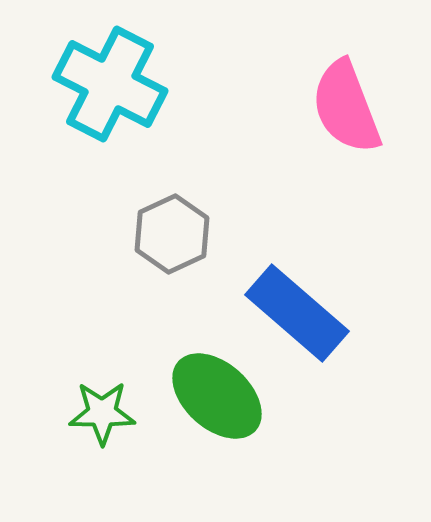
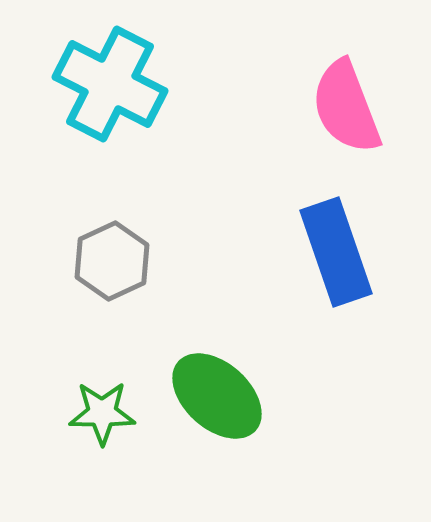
gray hexagon: moved 60 px left, 27 px down
blue rectangle: moved 39 px right, 61 px up; rotated 30 degrees clockwise
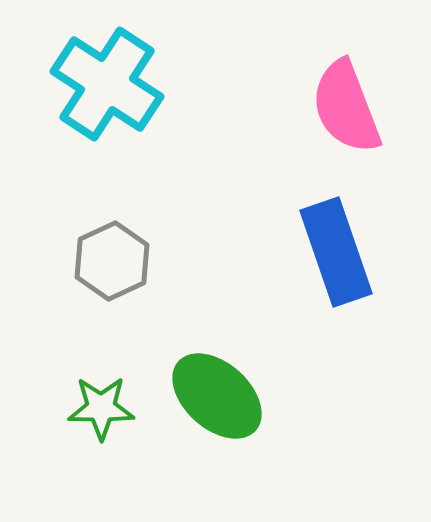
cyan cross: moved 3 px left; rotated 6 degrees clockwise
green star: moved 1 px left, 5 px up
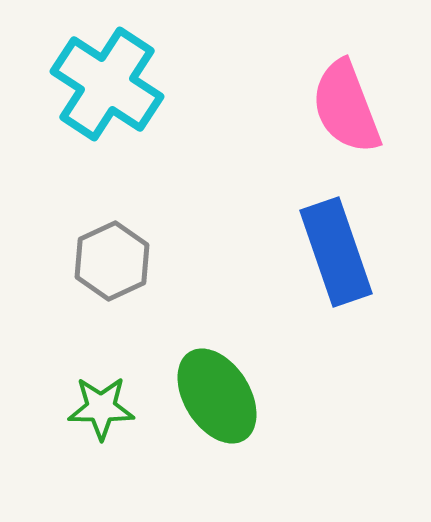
green ellipse: rotated 16 degrees clockwise
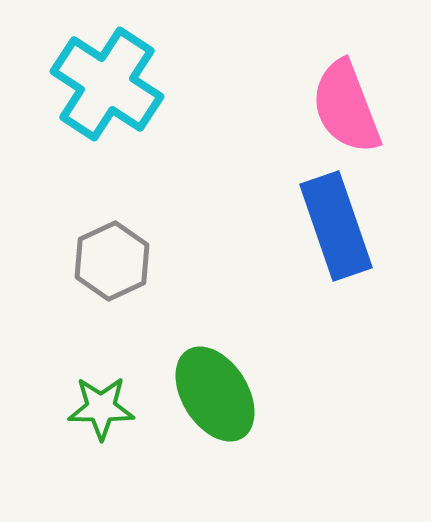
blue rectangle: moved 26 px up
green ellipse: moved 2 px left, 2 px up
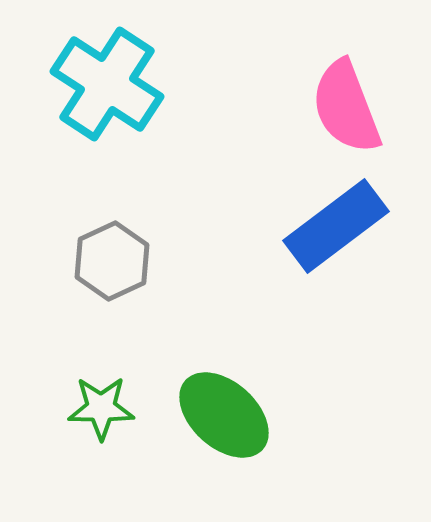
blue rectangle: rotated 72 degrees clockwise
green ellipse: moved 9 px right, 21 px down; rotated 16 degrees counterclockwise
